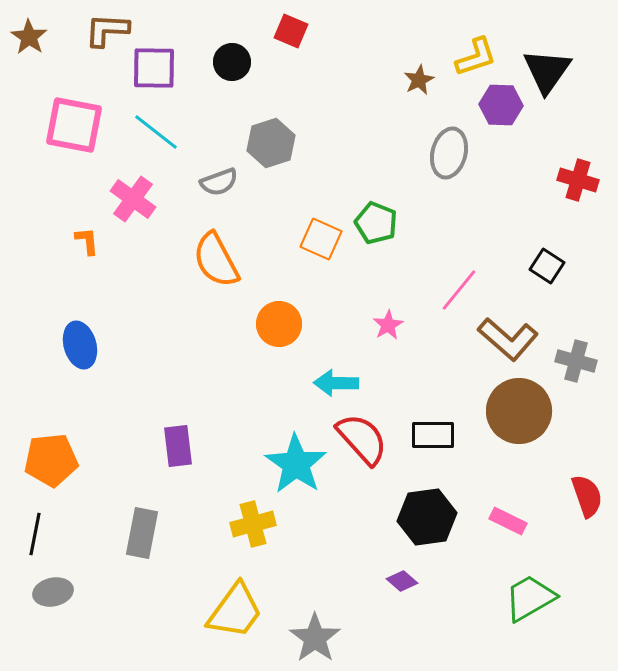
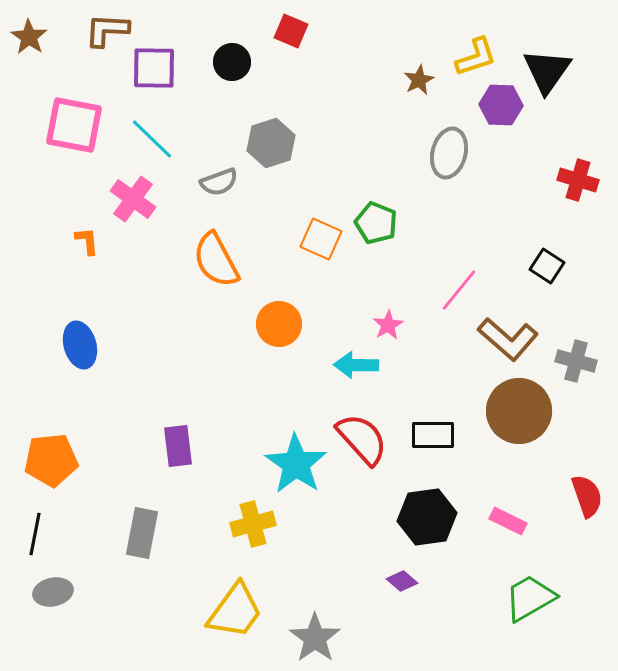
cyan line at (156, 132): moved 4 px left, 7 px down; rotated 6 degrees clockwise
cyan arrow at (336, 383): moved 20 px right, 18 px up
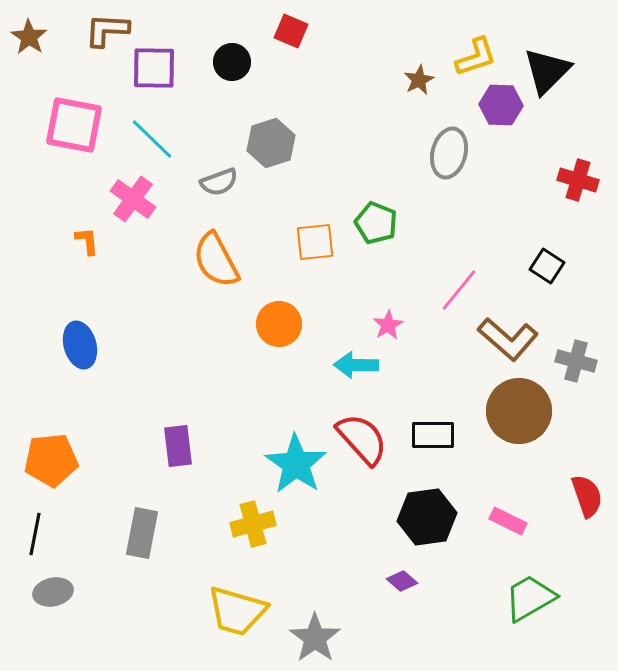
black triangle at (547, 71): rotated 10 degrees clockwise
orange square at (321, 239): moved 6 px left, 3 px down; rotated 30 degrees counterclockwise
yellow trapezoid at (235, 611): moved 2 px right; rotated 70 degrees clockwise
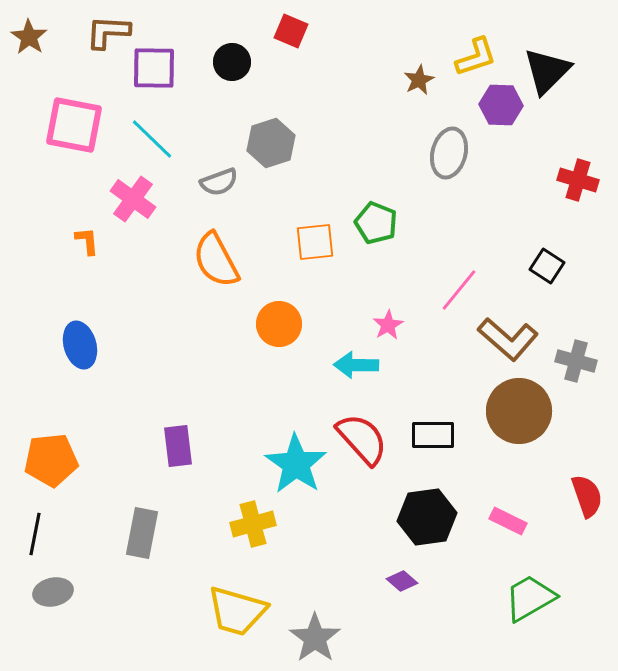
brown L-shape at (107, 30): moved 1 px right, 2 px down
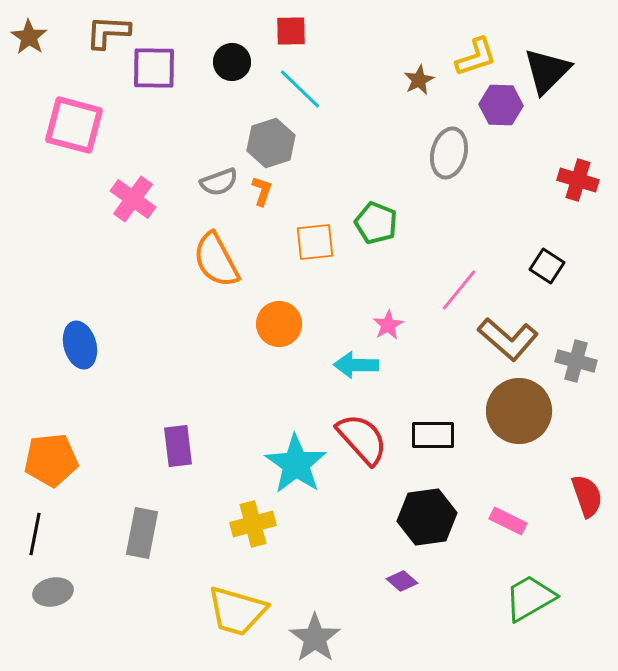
red square at (291, 31): rotated 24 degrees counterclockwise
pink square at (74, 125): rotated 4 degrees clockwise
cyan line at (152, 139): moved 148 px right, 50 px up
orange L-shape at (87, 241): moved 175 px right, 50 px up; rotated 24 degrees clockwise
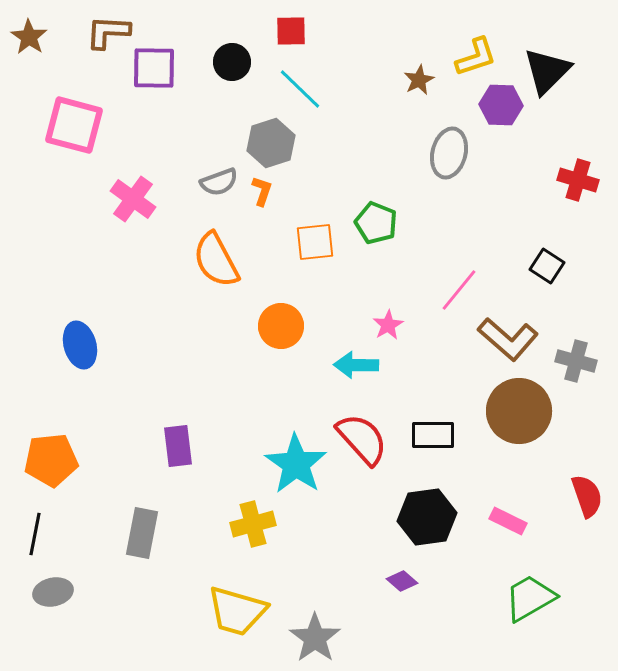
orange circle at (279, 324): moved 2 px right, 2 px down
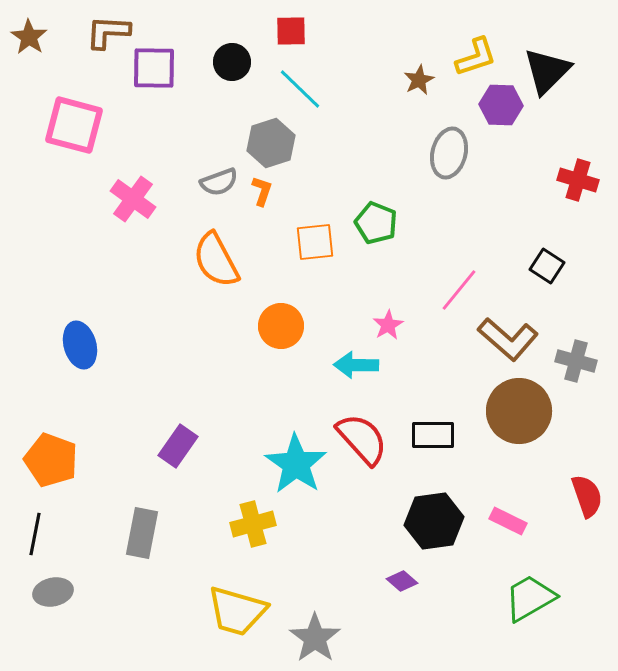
purple rectangle at (178, 446): rotated 42 degrees clockwise
orange pentagon at (51, 460): rotated 26 degrees clockwise
black hexagon at (427, 517): moved 7 px right, 4 px down
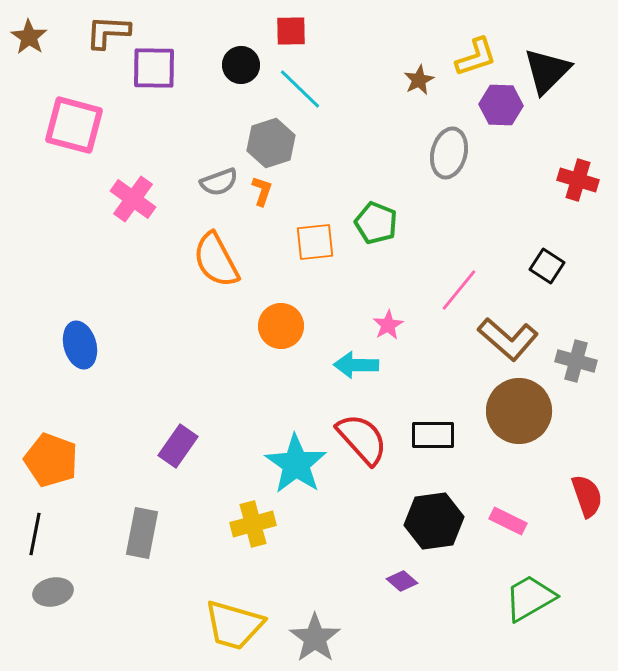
black circle at (232, 62): moved 9 px right, 3 px down
yellow trapezoid at (237, 611): moved 3 px left, 14 px down
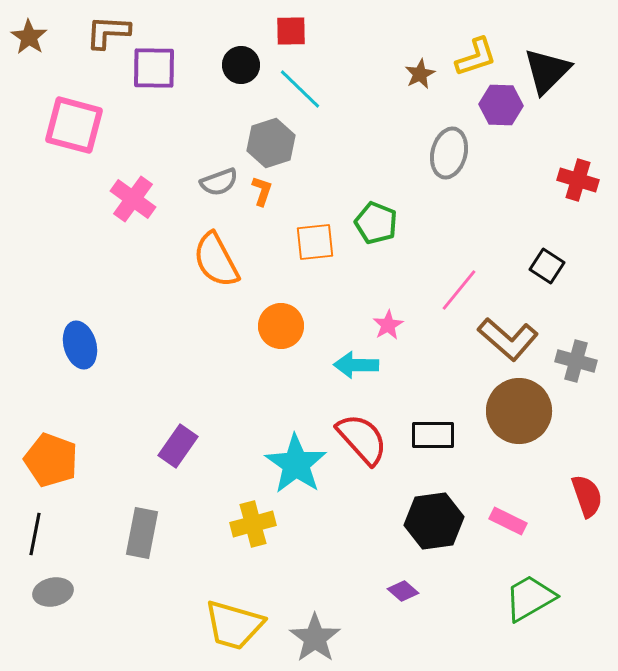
brown star at (419, 80): moved 1 px right, 6 px up
purple diamond at (402, 581): moved 1 px right, 10 px down
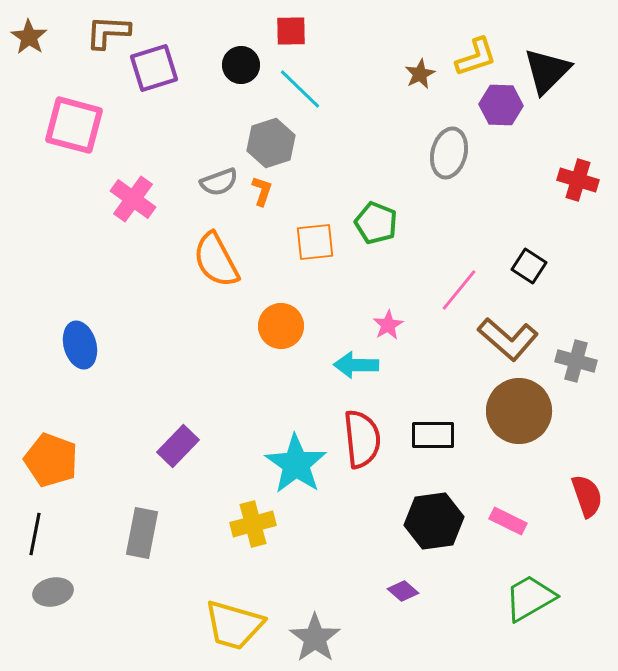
purple square at (154, 68): rotated 18 degrees counterclockwise
black square at (547, 266): moved 18 px left
red semicircle at (362, 439): rotated 36 degrees clockwise
purple rectangle at (178, 446): rotated 9 degrees clockwise
